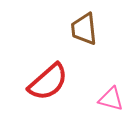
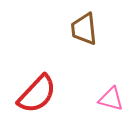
red semicircle: moved 11 px left, 12 px down; rotated 6 degrees counterclockwise
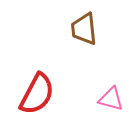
red semicircle: rotated 15 degrees counterclockwise
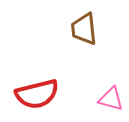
red semicircle: rotated 48 degrees clockwise
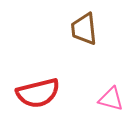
red semicircle: moved 1 px right, 1 px up
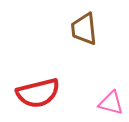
pink triangle: moved 4 px down
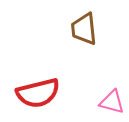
pink triangle: moved 1 px right, 1 px up
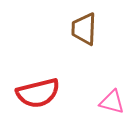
brown trapezoid: rotated 8 degrees clockwise
